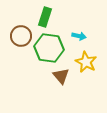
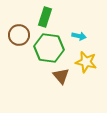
brown circle: moved 2 px left, 1 px up
yellow star: rotated 15 degrees counterclockwise
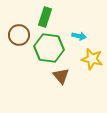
yellow star: moved 6 px right, 3 px up
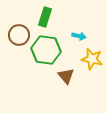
green hexagon: moved 3 px left, 2 px down
brown triangle: moved 5 px right
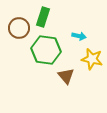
green rectangle: moved 2 px left
brown circle: moved 7 px up
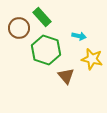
green rectangle: moved 1 px left; rotated 60 degrees counterclockwise
green hexagon: rotated 12 degrees clockwise
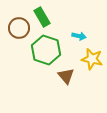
green rectangle: rotated 12 degrees clockwise
